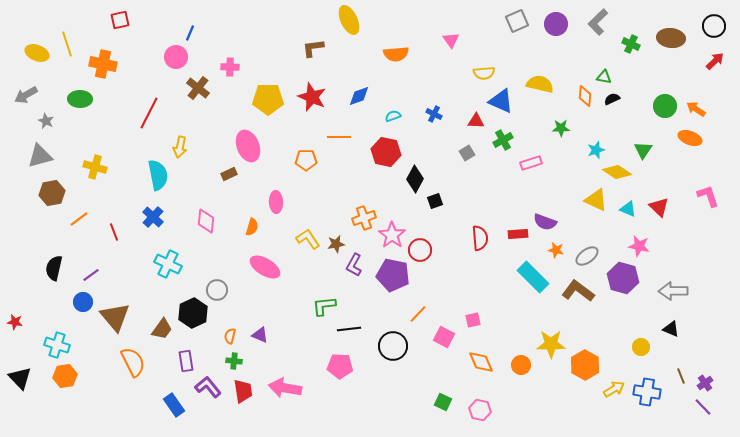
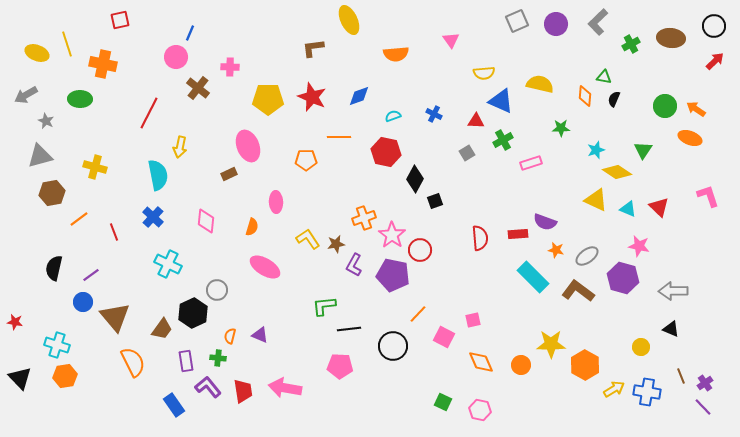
green cross at (631, 44): rotated 36 degrees clockwise
black semicircle at (612, 99): moved 2 px right; rotated 42 degrees counterclockwise
green cross at (234, 361): moved 16 px left, 3 px up
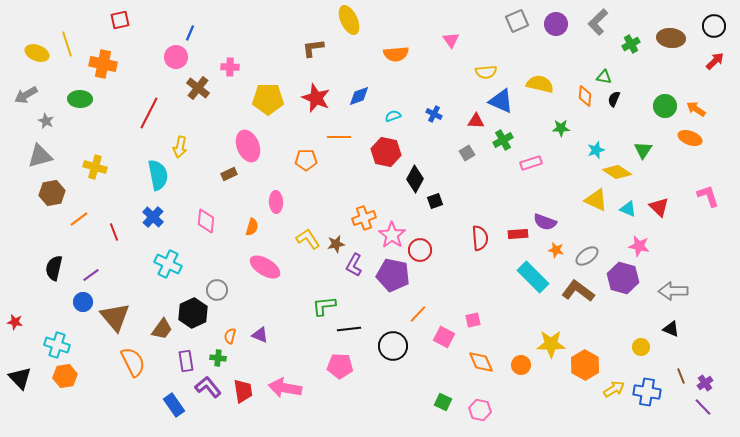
yellow semicircle at (484, 73): moved 2 px right, 1 px up
red star at (312, 97): moved 4 px right, 1 px down
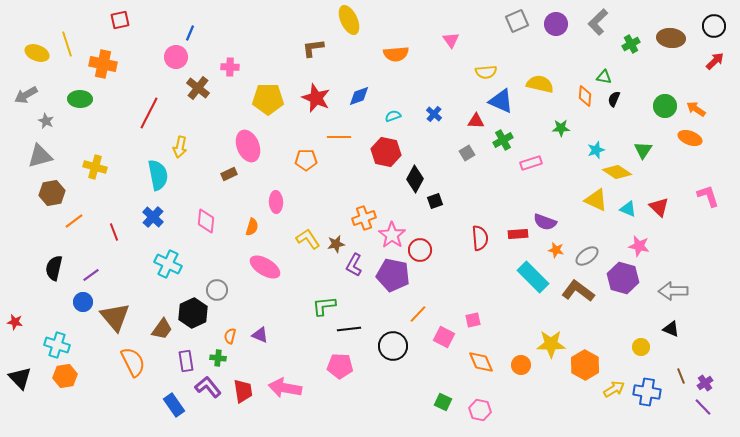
blue cross at (434, 114): rotated 14 degrees clockwise
orange line at (79, 219): moved 5 px left, 2 px down
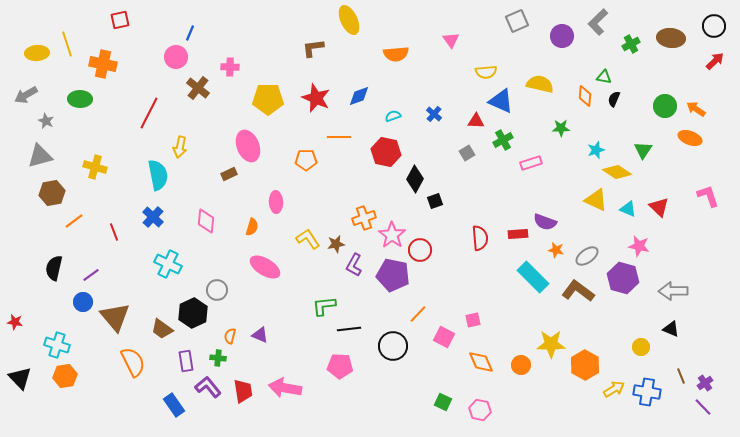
purple circle at (556, 24): moved 6 px right, 12 px down
yellow ellipse at (37, 53): rotated 25 degrees counterclockwise
brown trapezoid at (162, 329): rotated 90 degrees clockwise
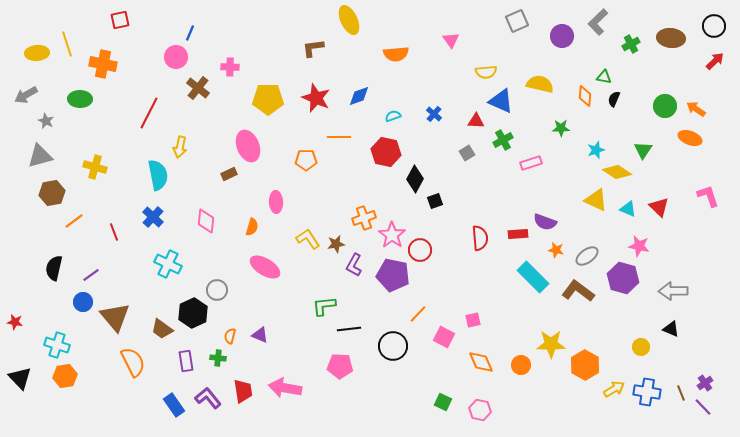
brown line at (681, 376): moved 17 px down
purple L-shape at (208, 387): moved 11 px down
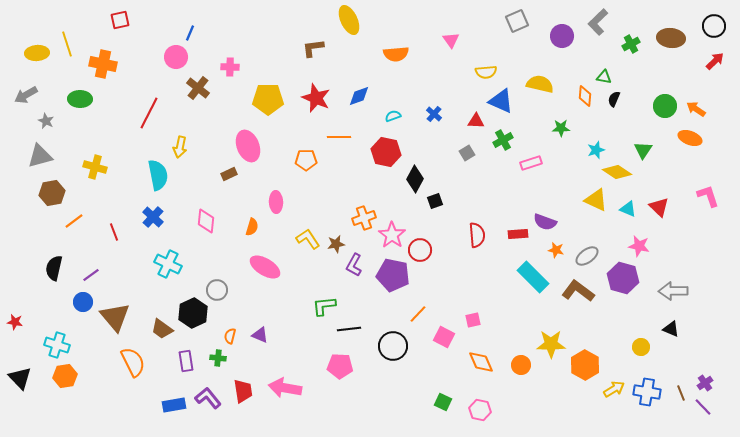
red semicircle at (480, 238): moved 3 px left, 3 px up
blue rectangle at (174, 405): rotated 65 degrees counterclockwise
